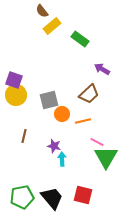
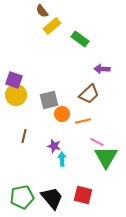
purple arrow: rotated 28 degrees counterclockwise
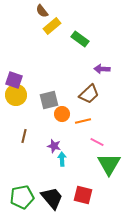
green triangle: moved 3 px right, 7 px down
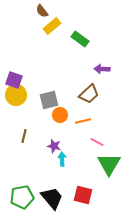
orange circle: moved 2 px left, 1 px down
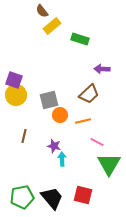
green rectangle: rotated 18 degrees counterclockwise
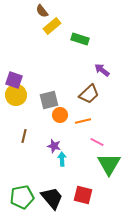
purple arrow: moved 1 px down; rotated 35 degrees clockwise
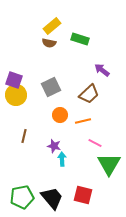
brown semicircle: moved 7 px right, 32 px down; rotated 40 degrees counterclockwise
gray square: moved 2 px right, 13 px up; rotated 12 degrees counterclockwise
pink line: moved 2 px left, 1 px down
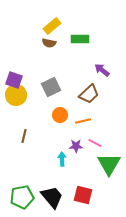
green rectangle: rotated 18 degrees counterclockwise
purple star: moved 22 px right; rotated 16 degrees counterclockwise
black trapezoid: moved 1 px up
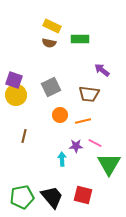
yellow rectangle: rotated 66 degrees clockwise
brown trapezoid: rotated 50 degrees clockwise
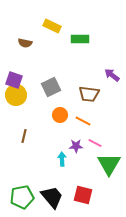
brown semicircle: moved 24 px left
purple arrow: moved 10 px right, 5 px down
orange line: rotated 42 degrees clockwise
